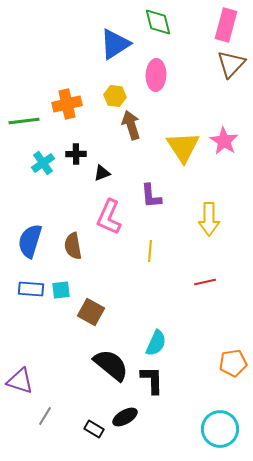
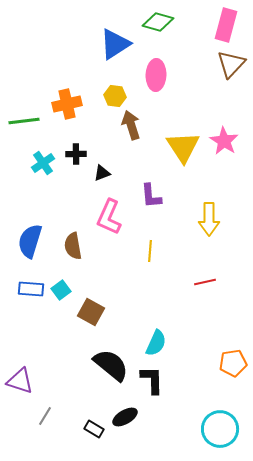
green diamond: rotated 60 degrees counterclockwise
cyan square: rotated 30 degrees counterclockwise
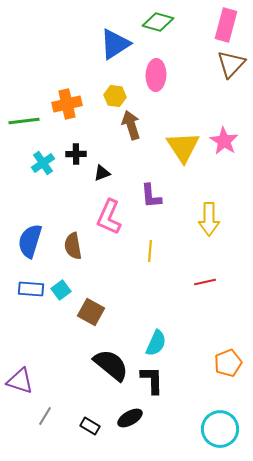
orange pentagon: moved 5 px left; rotated 12 degrees counterclockwise
black ellipse: moved 5 px right, 1 px down
black rectangle: moved 4 px left, 3 px up
